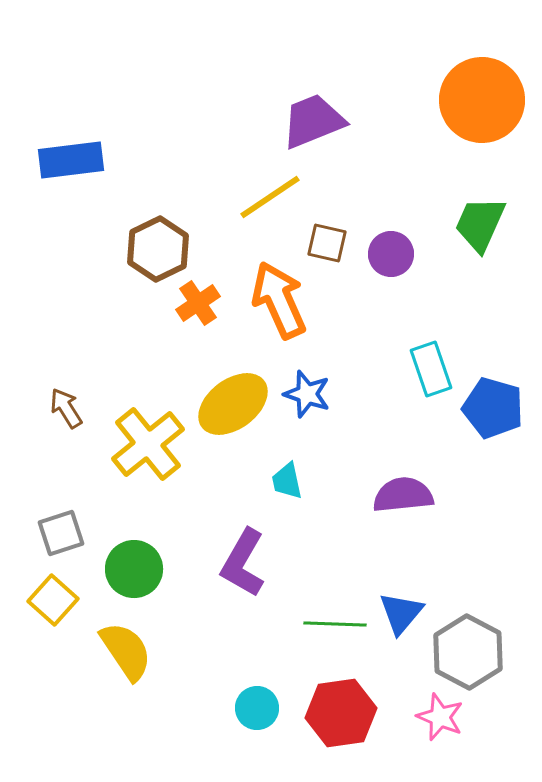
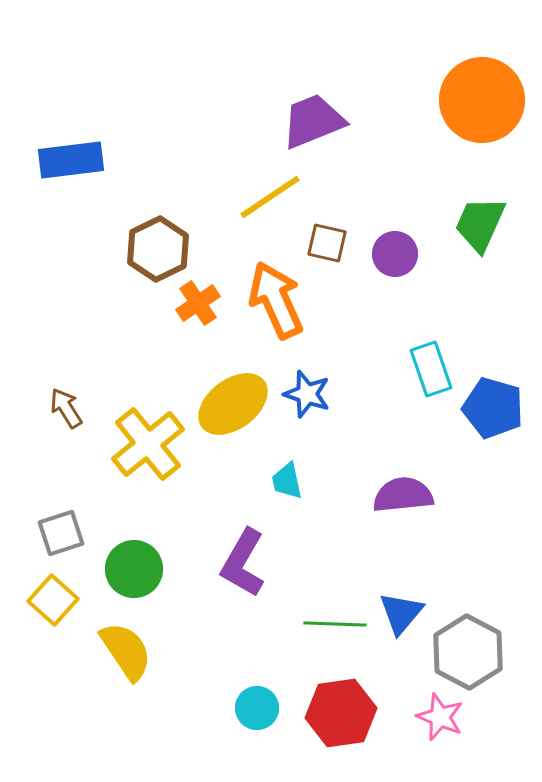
purple circle: moved 4 px right
orange arrow: moved 3 px left
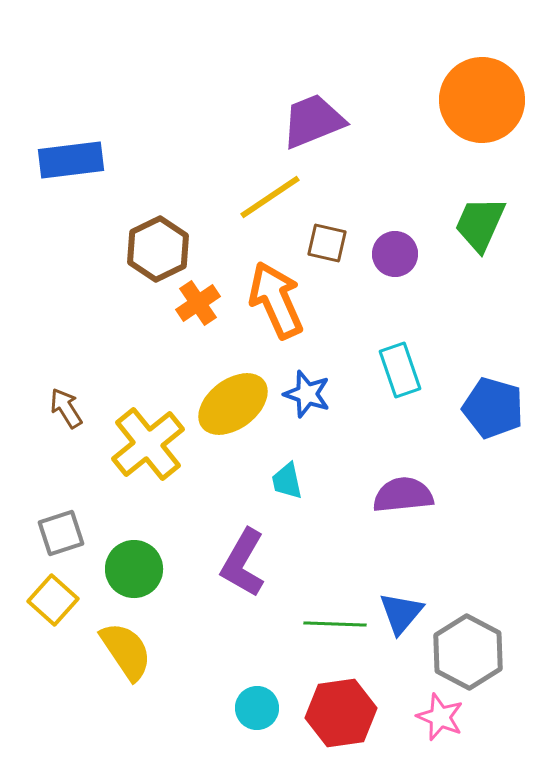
cyan rectangle: moved 31 px left, 1 px down
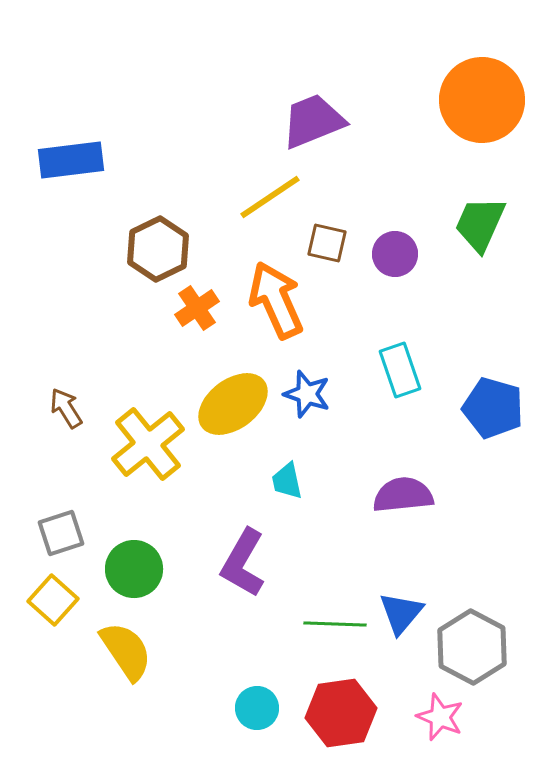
orange cross: moved 1 px left, 5 px down
gray hexagon: moved 4 px right, 5 px up
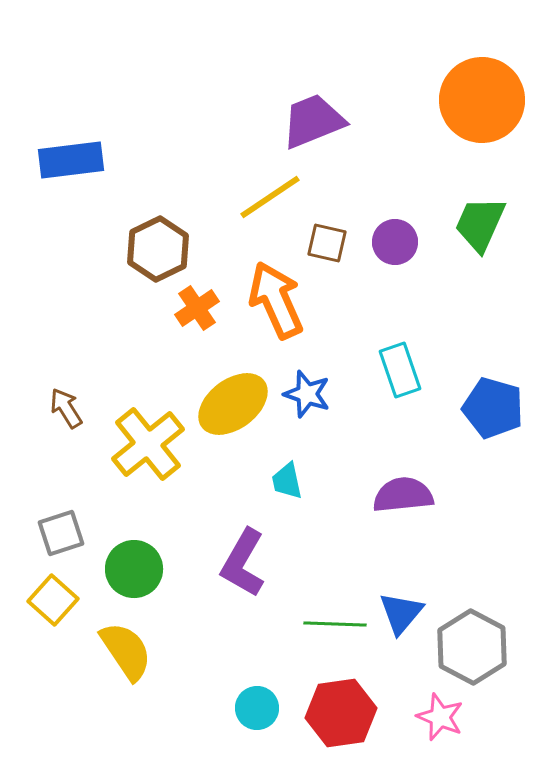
purple circle: moved 12 px up
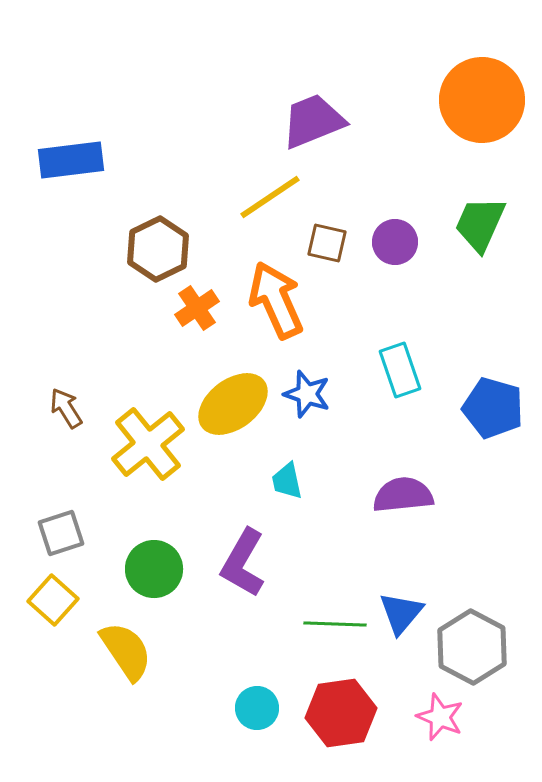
green circle: moved 20 px right
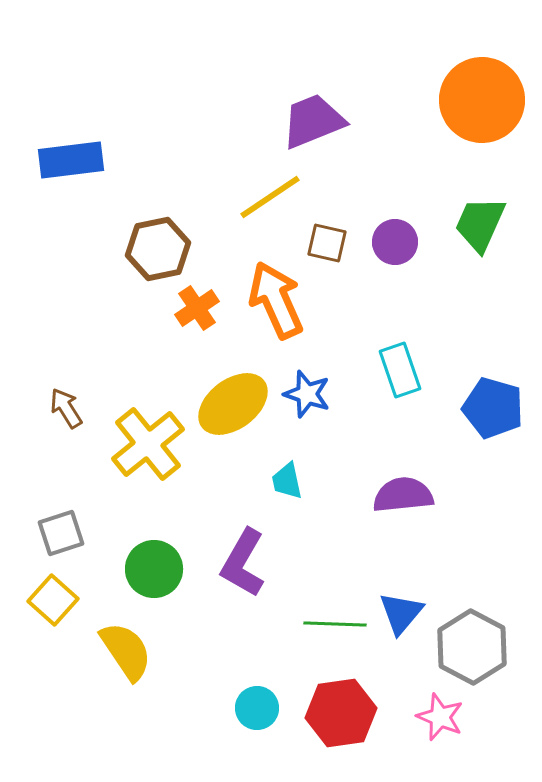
brown hexagon: rotated 14 degrees clockwise
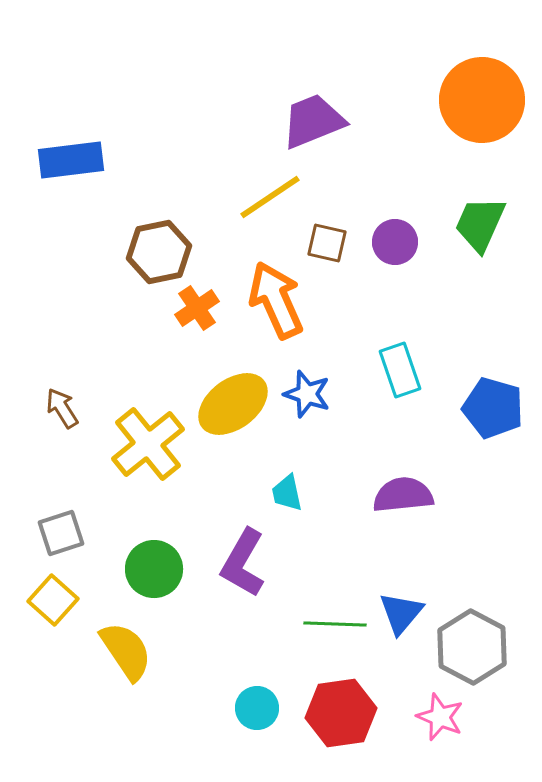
brown hexagon: moved 1 px right, 3 px down
brown arrow: moved 4 px left
cyan trapezoid: moved 12 px down
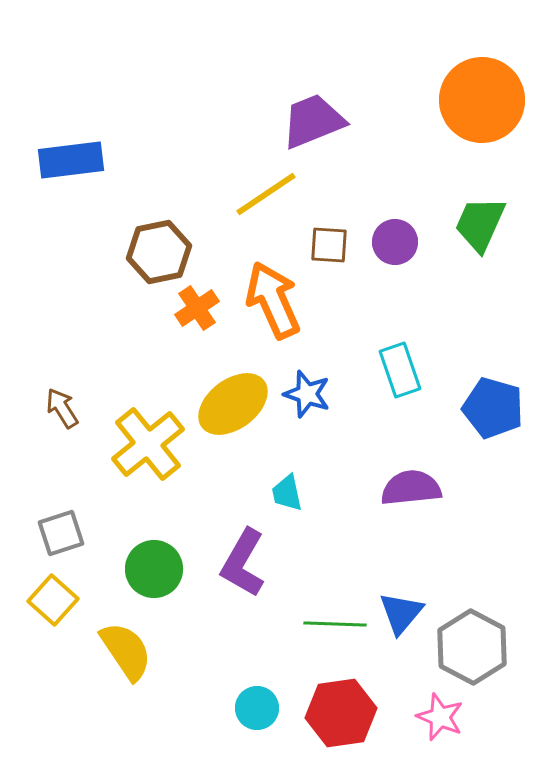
yellow line: moved 4 px left, 3 px up
brown square: moved 2 px right, 2 px down; rotated 9 degrees counterclockwise
orange arrow: moved 3 px left
purple semicircle: moved 8 px right, 7 px up
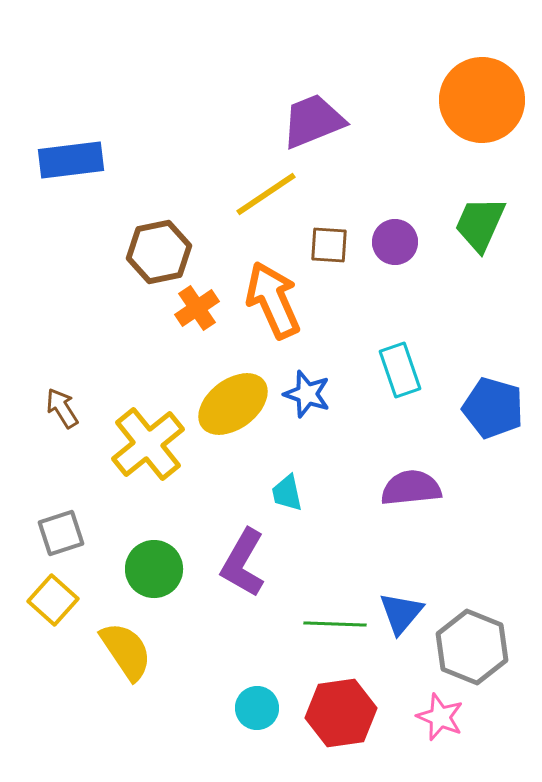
gray hexagon: rotated 6 degrees counterclockwise
